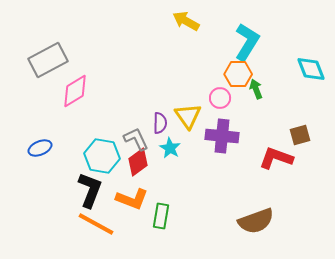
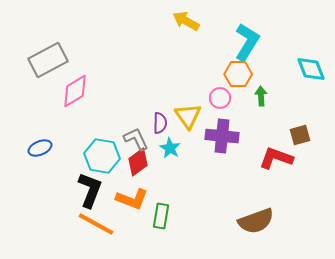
green arrow: moved 5 px right, 7 px down; rotated 18 degrees clockwise
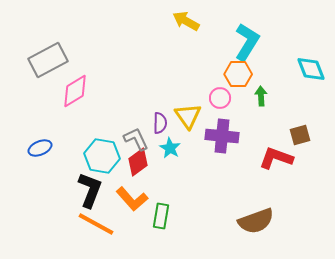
orange L-shape: rotated 28 degrees clockwise
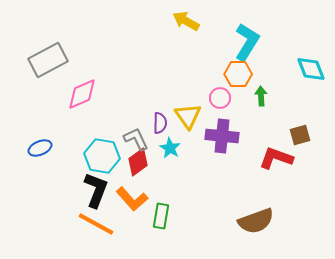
pink diamond: moved 7 px right, 3 px down; rotated 8 degrees clockwise
black L-shape: moved 6 px right
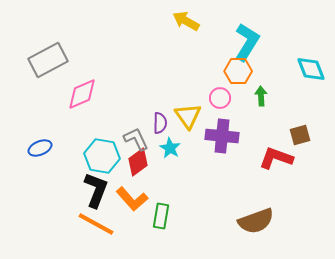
orange hexagon: moved 3 px up
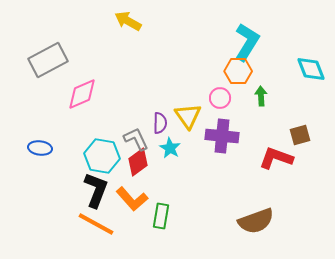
yellow arrow: moved 58 px left
blue ellipse: rotated 30 degrees clockwise
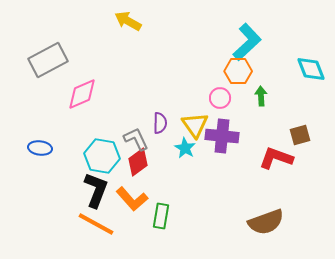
cyan L-shape: rotated 15 degrees clockwise
yellow triangle: moved 7 px right, 9 px down
cyan star: moved 15 px right
brown semicircle: moved 10 px right, 1 px down
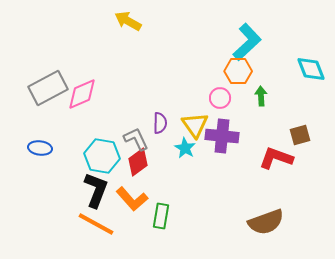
gray rectangle: moved 28 px down
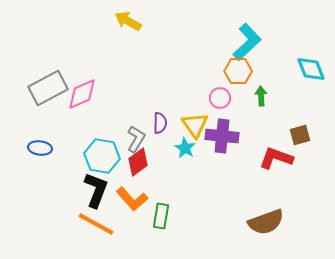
gray L-shape: rotated 56 degrees clockwise
